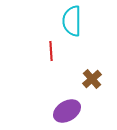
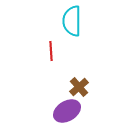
brown cross: moved 13 px left, 8 px down
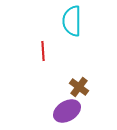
red line: moved 8 px left
brown cross: rotated 12 degrees counterclockwise
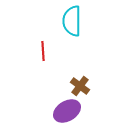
brown cross: moved 1 px right, 1 px up
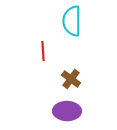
brown cross: moved 9 px left, 7 px up
purple ellipse: rotated 32 degrees clockwise
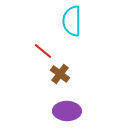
red line: rotated 48 degrees counterclockwise
brown cross: moved 11 px left, 5 px up
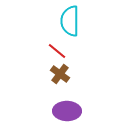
cyan semicircle: moved 2 px left
red line: moved 14 px right
